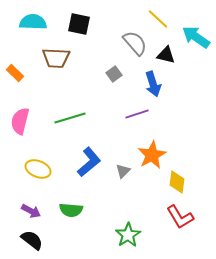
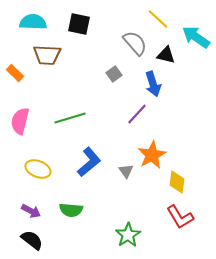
brown trapezoid: moved 9 px left, 3 px up
purple line: rotated 30 degrees counterclockwise
gray triangle: moved 3 px right; rotated 21 degrees counterclockwise
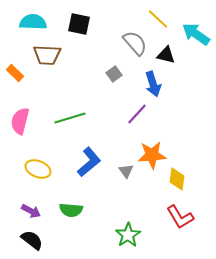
cyan arrow: moved 3 px up
orange star: rotated 24 degrees clockwise
yellow diamond: moved 3 px up
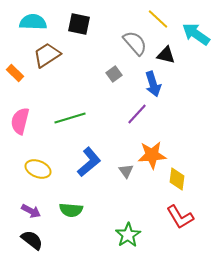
brown trapezoid: rotated 144 degrees clockwise
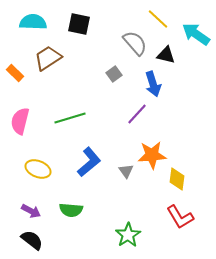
brown trapezoid: moved 1 px right, 3 px down
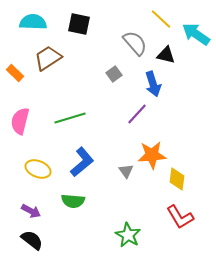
yellow line: moved 3 px right
blue L-shape: moved 7 px left
green semicircle: moved 2 px right, 9 px up
green star: rotated 10 degrees counterclockwise
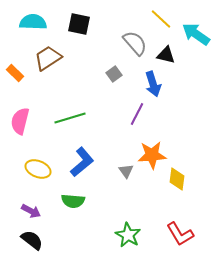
purple line: rotated 15 degrees counterclockwise
red L-shape: moved 17 px down
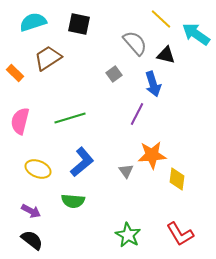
cyan semicircle: rotated 20 degrees counterclockwise
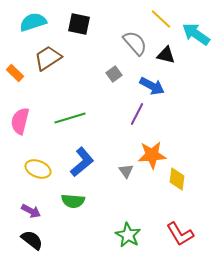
blue arrow: moved 1 px left, 2 px down; rotated 45 degrees counterclockwise
